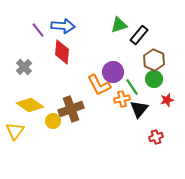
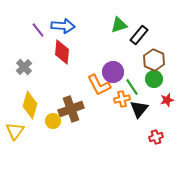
yellow diamond: rotated 72 degrees clockwise
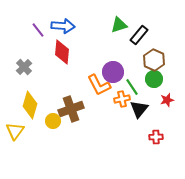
red cross: rotated 16 degrees clockwise
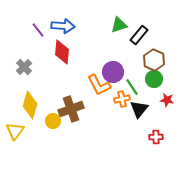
red star: rotated 24 degrees clockwise
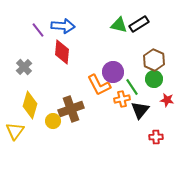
green triangle: rotated 30 degrees clockwise
black rectangle: moved 11 px up; rotated 18 degrees clockwise
black triangle: moved 1 px right, 1 px down
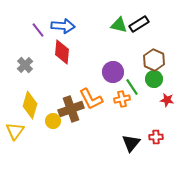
gray cross: moved 1 px right, 2 px up
orange L-shape: moved 8 px left, 14 px down
black triangle: moved 9 px left, 33 px down
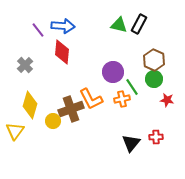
black rectangle: rotated 30 degrees counterclockwise
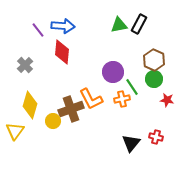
green triangle: rotated 24 degrees counterclockwise
red cross: rotated 16 degrees clockwise
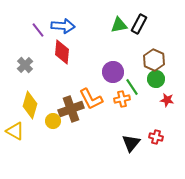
green circle: moved 2 px right
yellow triangle: rotated 36 degrees counterclockwise
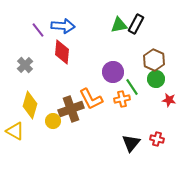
black rectangle: moved 3 px left
red star: moved 2 px right
red cross: moved 1 px right, 2 px down
